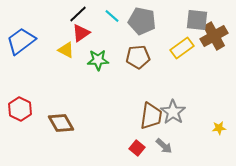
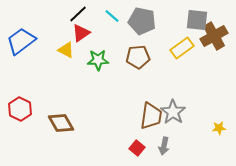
gray arrow: rotated 60 degrees clockwise
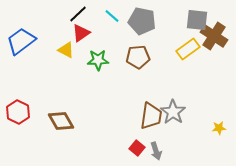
brown cross: rotated 28 degrees counterclockwise
yellow rectangle: moved 6 px right, 1 px down
red hexagon: moved 2 px left, 3 px down
brown diamond: moved 2 px up
gray arrow: moved 8 px left, 5 px down; rotated 30 degrees counterclockwise
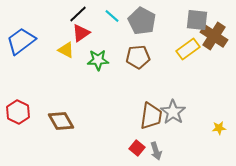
gray pentagon: rotated 16 degrees clockwise
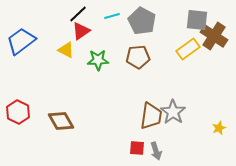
cyan line: rotated 56 degrees counterclockwise
red triangle: moved 2 px up
yellow star: rotated 16 degrees counterclockwise
red square: rotated 35 degrees counterclockwise
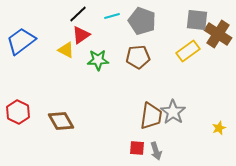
gray pentagon: rotated 8 degrees counterclockwise
red triangle: moved 4 px down
brown cross: moved 4 px right, 2 px up
yellow rectangle: moved 2 px down
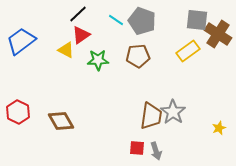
cyan line: moved 4 px right, 4 px down; rotated 49 degrees clockwise
brown pentagon: moved 1 px up
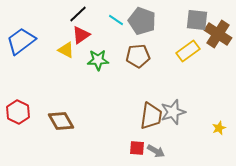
gray star: rotated 20 degrees clockwise
gray arrow: rotated 42 degrees counterclockwise
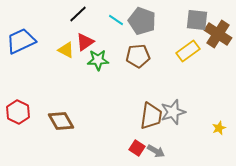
red triangle: moved 4 px right, 7 px down
blue trapezoid: rotated 12 degrees clockwise
red square: rotated 28 degrees clockwise
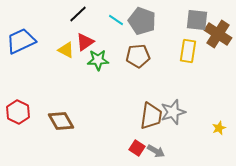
yellow rectangle: rotated 45 degrees counterclockwise
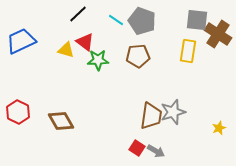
red triangle: rotated 48 degrees counterclockwise
yellow triangle: rotated 12 degrees counterclockwise
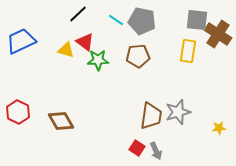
gray pentagon: rotated 8 degrees counterclockwise
gray star: moved 5 px right
yellow star: rotated 16 degrees clockwise
gray arrow: rotated 36 degrees clockwise
